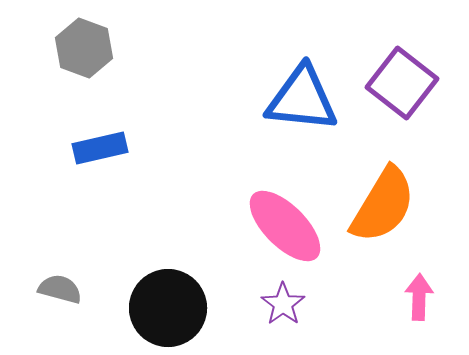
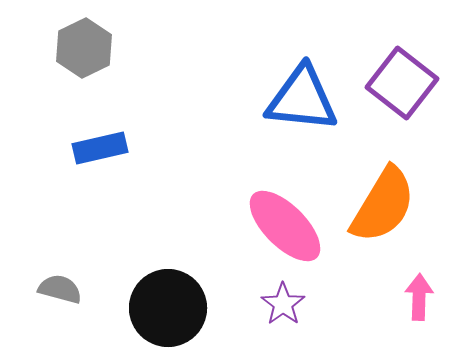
gray hexagon: rotated 14 degrees clockwise
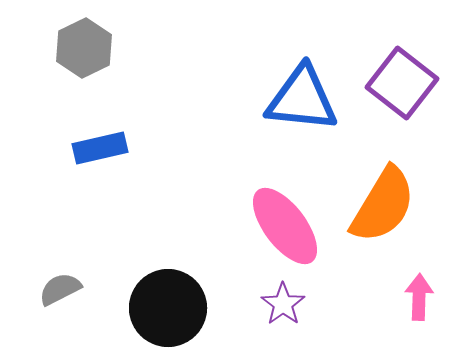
pink ellipse: rotated 8 degrees clockwise
gray semicircle: rotated 42 degrees counterclockwise
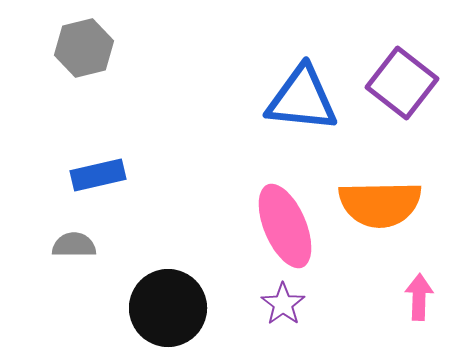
gray hexagon: rotated 12 degrees clockwise
blue rectangle: moved 2 px left, 27 px down
orange semicircle: moved 3 px left, 1 px up; rotated 58 degrees clockwise
pink ellipse: rotated 14 degrees clockwise
gray semicircle: moved 14 px right, 44 px up; rotated 27 degrees clockwise
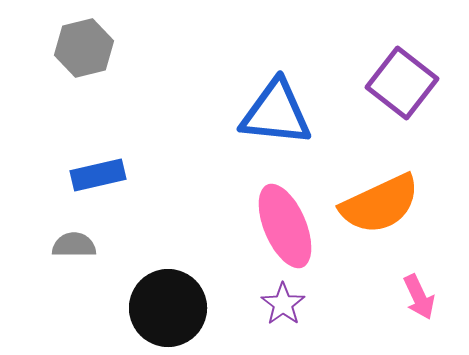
blue triangle: moved 26 px left, 14 px down
orange semicircle: rotated 24 degrees counterclockwise
pink arrow: rotated 153 degrees clockwise
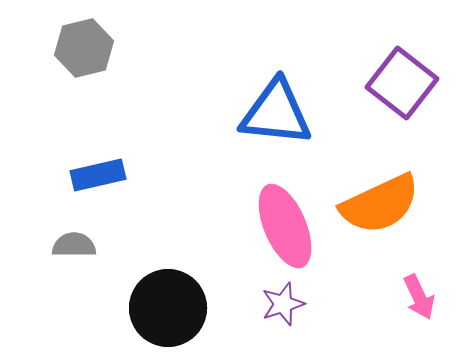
purple star: rotated 18 degrees clockwise
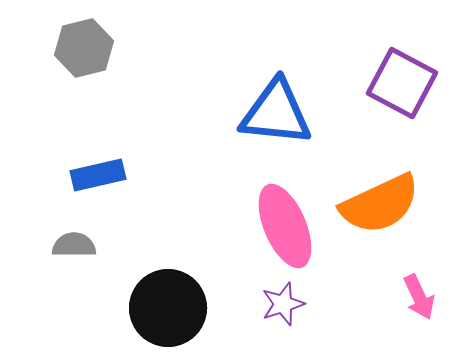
purple square: rotated 10 degrees counterclockwise
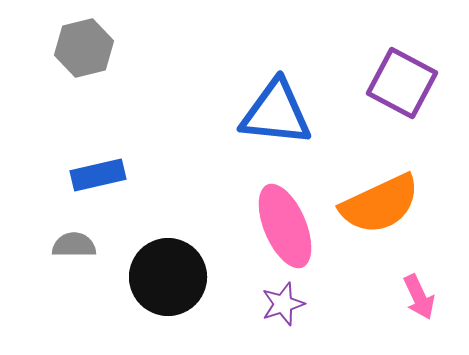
black circle: moved 31 px up
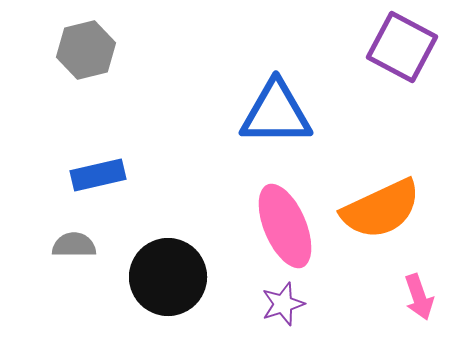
gray hexagon: moved 2 px right, 2 px down
purple square: moved 36 px up
blue triangle: rotated 6 degrees counterclockwise
orange semicircle: moved 1 px right, 5 px down
pink arrow: rotated 6 degrees clockwise
